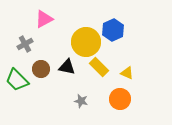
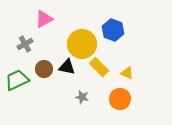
blue hexagon: rotated 15 degrees counterclockwise
yellow circle: moved 4 px left, 2 px down
brown circle: moved 3 px right
green trapezoid: rotated 110 degrees clockwise
gray star: moved 1 px right, 4 px up
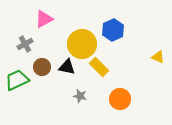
blue hexagon: rotated 15 degrees clockwise
brown circle: moved 2 px left, 2 px up
yellow triangle: moved 31 px right, 16 px up
gray star: moved 2 px left, 1 px up
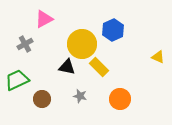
brown circle: moved 32 px down
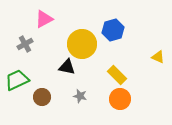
blue hexagon: rotated 10 degrees clockwise
yellow rectangle: moved 18 px right, 8 px down
brown circle: moved 2 px up
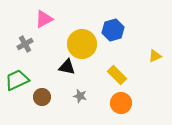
yellow triangle: moved 3 px left, 1 px up; rotated 48 degrees counterclockwise
orange circle: moved 1 px right, 4 px down
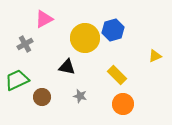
yellow circle: moved 3 px right, 6 px up
orange circle: moved 2 px right, 1 px down
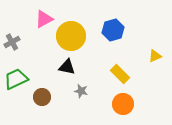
yellow circle: moved 14 px left, 2 px up
gray cross: moved 13 px left, 2 px up
yellow rectangle: moved 3 px right, 1 px up
green trapezoid: moved 1 px left, 1 px up
gray star: moved 1 px right, 5 px up
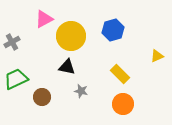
yellow triangle: moved 2 px right
